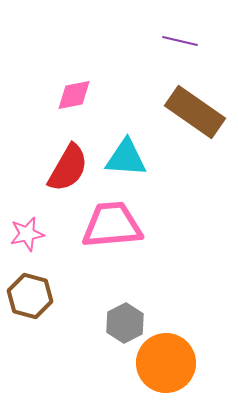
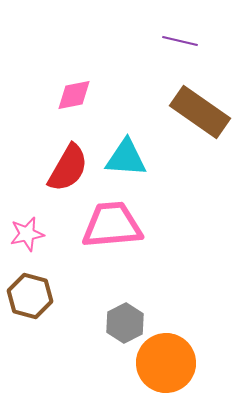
brown rectangle: moved 5 px right
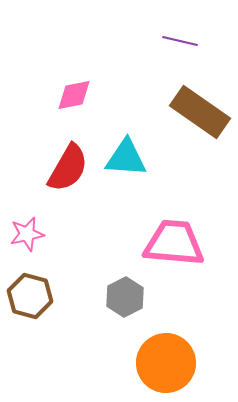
pink trapezoid: moved 62 px right, 18 px down; rotated 10 degrees clockwise
gray hexagon: moved 26 px up
